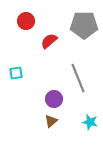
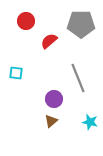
gray pentagon: moved 3 px left, 1 px up
cyan square: rotated 16 degrees clockwise
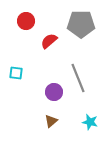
purple circle: moved 7 px up
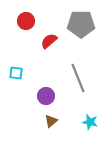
purple circle: moved 8 px left, 4 px down
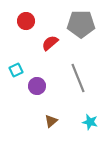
red semicircle: moved 1 px right, 2 px down
cyan square: moved 3 px up; rotated 32 degrees counterclockwise
purple circle: moved 9 px left, 10 px up
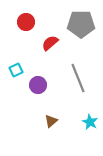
red circle: moved 1 px down
purple circle: moved 1 px right, 1 px up
cyan star: rotated 14 degrees clockwise
